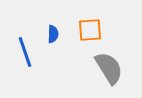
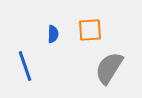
blue line: moved 14 px down
gray semicircle: rotated 116 degrees counterclockwise
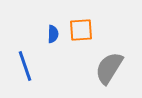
orange square: moved 9 px left
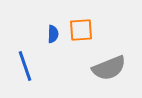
gray semicircle: rotated 144 degrees counterclockwise
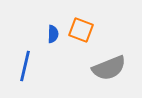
orange square: rotated 25 degrees clockwise
blue line: rotated 32 degrees clockwise
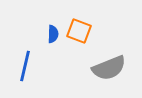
orange square: moved 2 px left, 1 px down
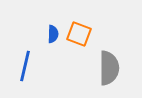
orange square: moved 3 px down
gray semicircle: rotated 68 degrees counterclockwise
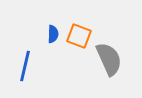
orange square: moved 2 px down
gray semicircle: moved 9 px up; rotated 24 degrees counterclockwise
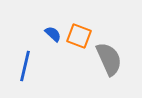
blue semicircle: rotated 48 degrees counterclockwise
